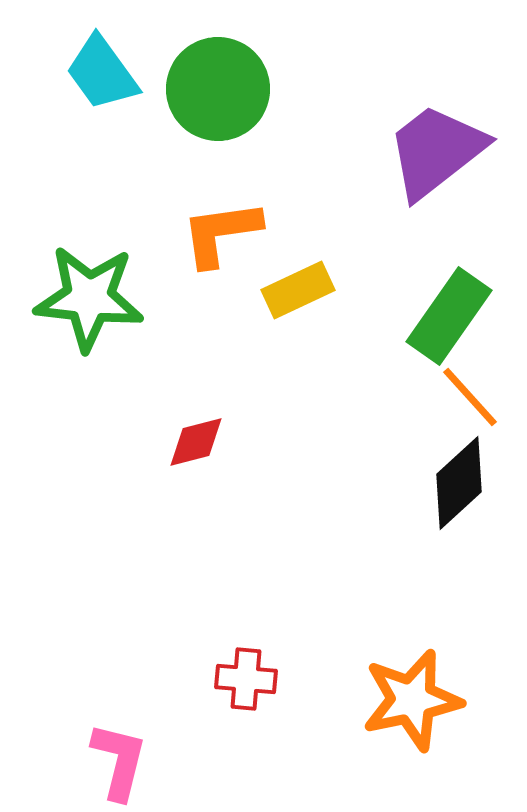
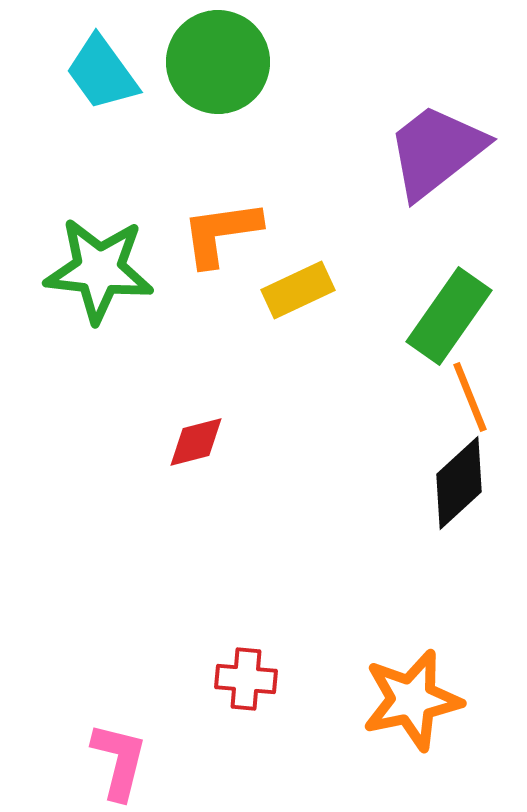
green circle: moved 27 px up
green star: moved 10 px right, 28 px up
orange line: rotated 20 degrees clockwise
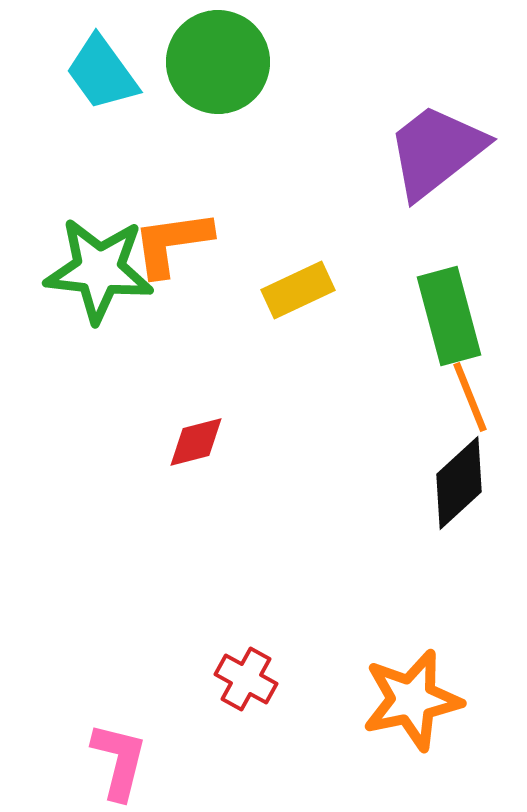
orange L-shape: moved 49 px left, 10 px down
green rectangle: rotated 50 degrees counterclockwise
red cross: rotated 24 degrees clockwise
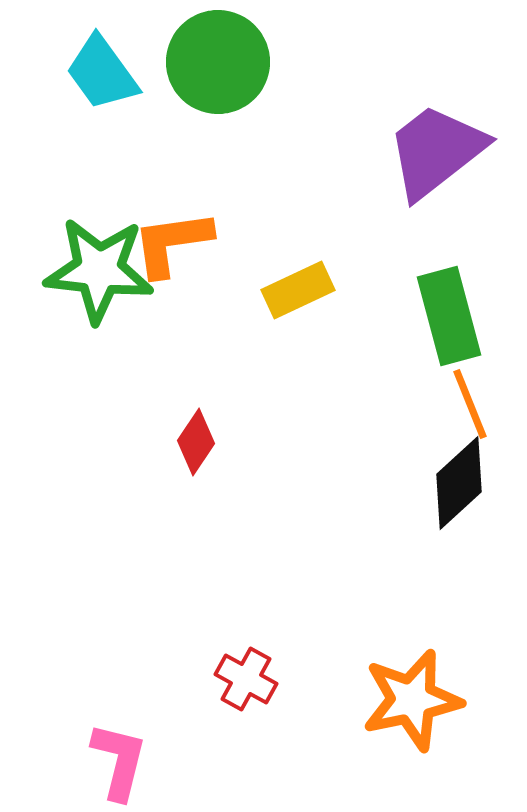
orange line: moved 7 px down
red diamond: rotated 42 degrees counterclockwise
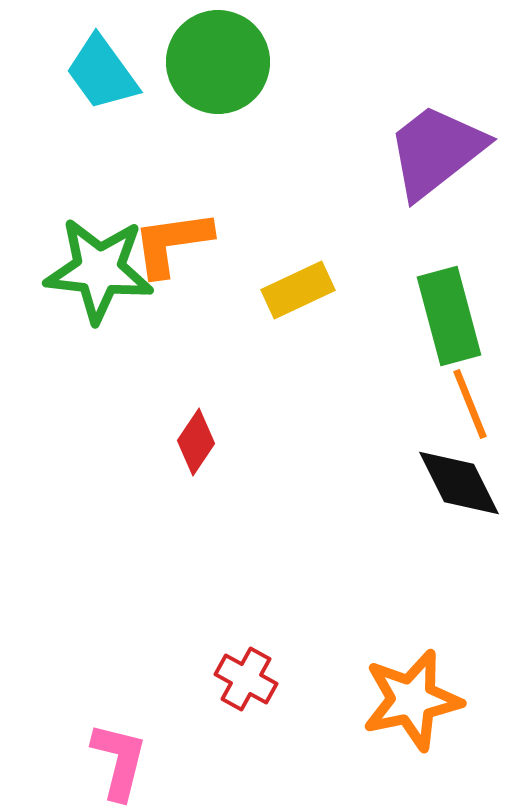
black diamond: rotated 74 degrees counterclockwise
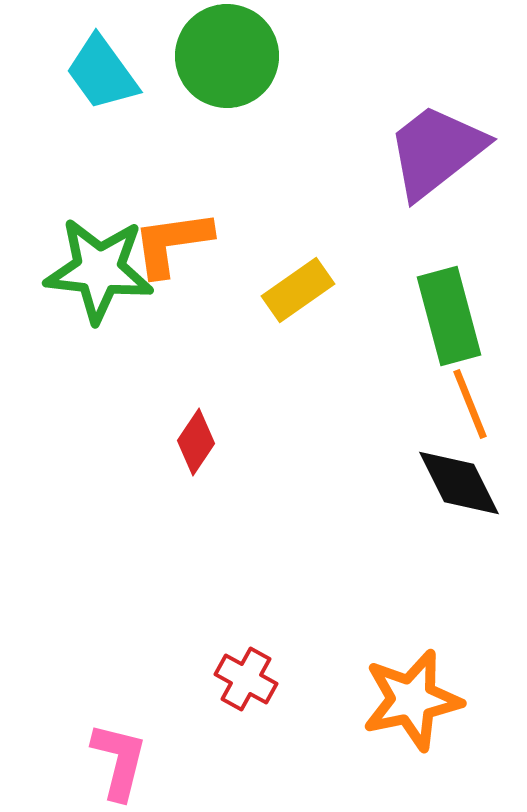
green circle: moved 9 px right, 6 px up
yellow rectangle: rotated 10 degrees counterclockwise
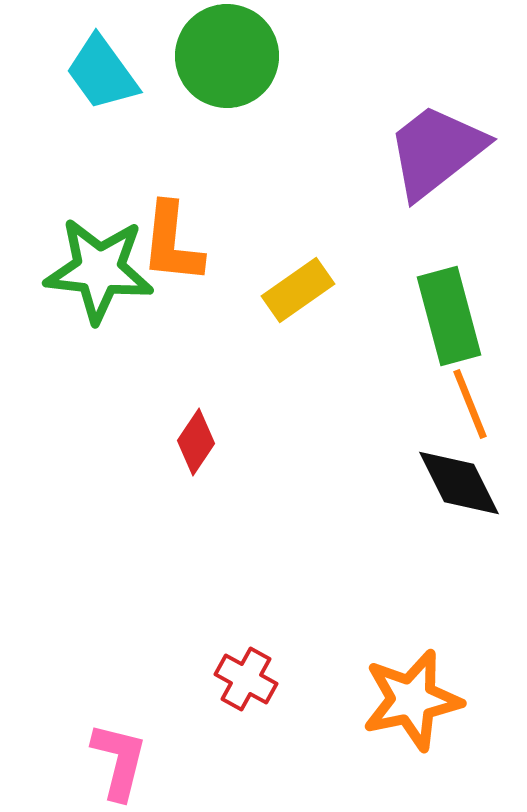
orange L-shape: rotated 76 degrees counterclockwise
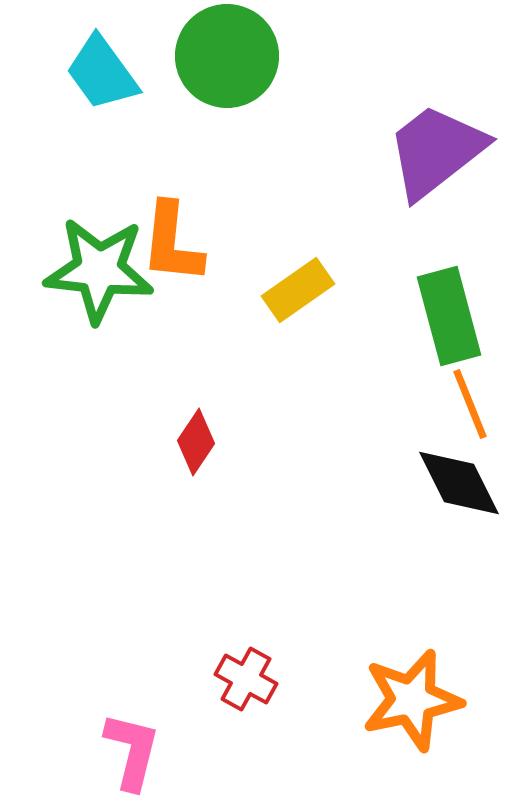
pink L-shape: moved 13 px right, 10 px up
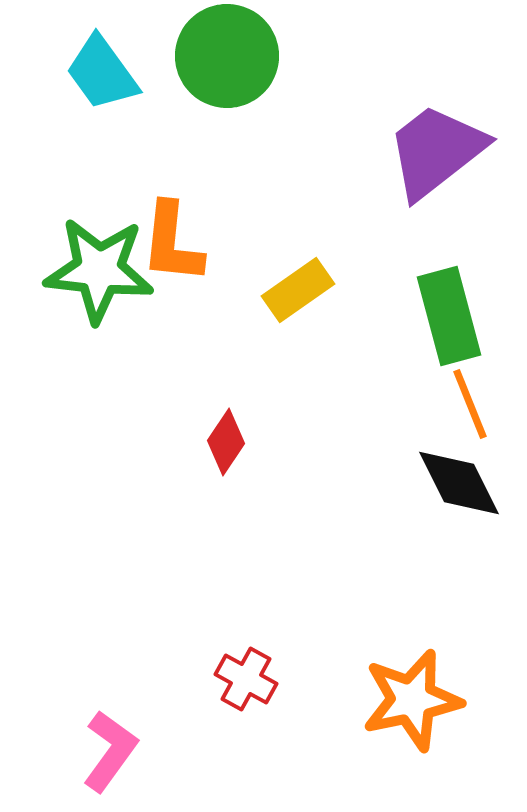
red diamond: moved 30 px right
pink L-shape: moved 22 px left; rotated 22 degrees clockwise
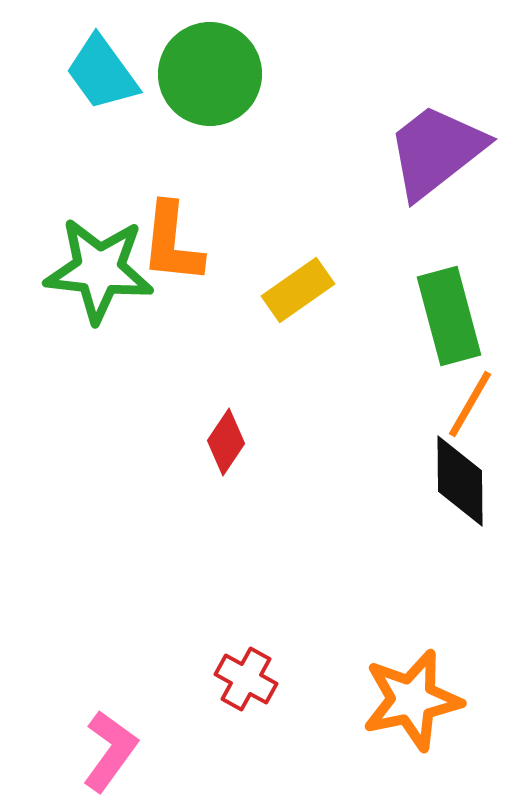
green circle: moved 17 px left, 18 px down
orange line: rotated 52 degrees clockwise
black diamond: moved 1 px right, 2 px up; rotated 26 degrees clockwise
